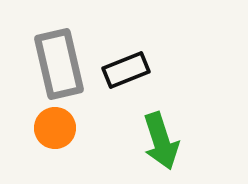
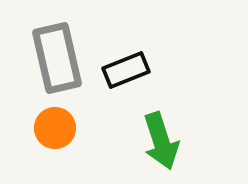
gray rectangle: moved 2 px left, 6 px up
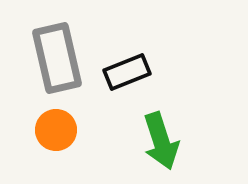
black rectangle: moved 1 px right, 2 px down
orange circle: moved 1 px right, 2 px down
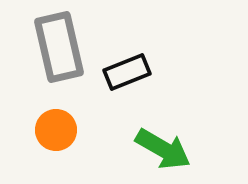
gray rectangle: moved 2 px right, 11 px up
green arrow: moved 2 px right, 8 px down; rotated 42 degrees counterclockwise
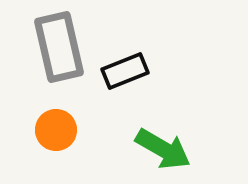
black rectangle: moved 2 px left, 1 px up
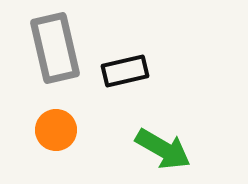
gray rectangle: moved 4 px left, 1 px down
black rectangle: rotated 9 degrees clockwise
